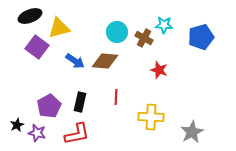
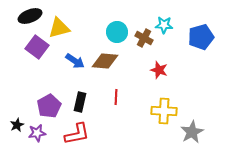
yellow cross: moved 13 px right, 6 px up
purple star: rotated 24 degrees counterclockwise
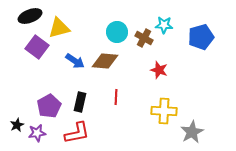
red L-shape: moved 1 px up
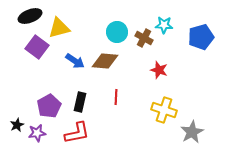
yellow cross: moved 1 px up; rotated 15 degrees clockwise
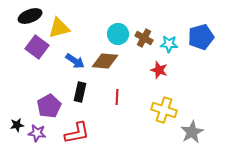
cyan star: moved 5 px right, 19 px down
cyan circle: moved 1 px right, 2 px down
red line: moved 1 px right
black rectangle: moved 10 px up
black star: rotated 16 degrees clockwise
purple star: rotated 18 degrees clockwise
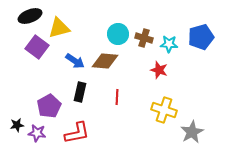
brown cross: rotated 12 degrees counterclockwise
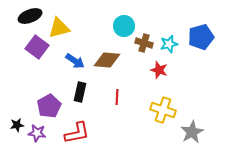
cyan circle: moved 6 px right, 8 px up
brown cross: moved 5 px down
cyan star: rotated 18 degrees counterclockwise
brown diamond: moved 2 px right, 1 px up
yellow cross: moved 1 px left
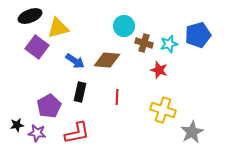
yellow triangle: moved 1 px left
blue pentagon: moved 3 px left, 2 px up
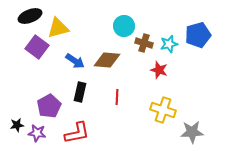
gray star: rotated 25 degrees clockwise
